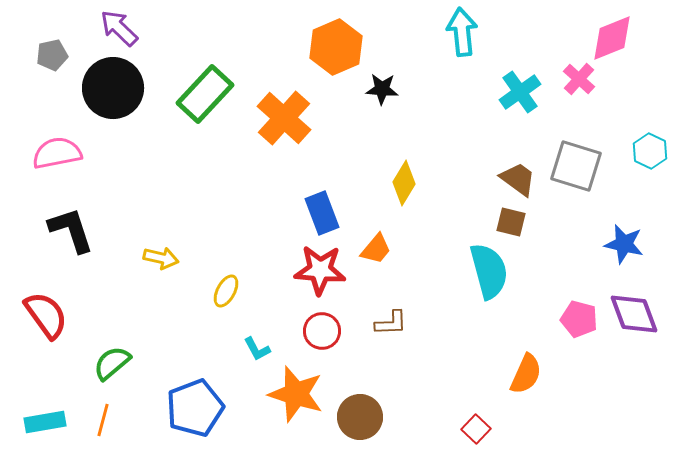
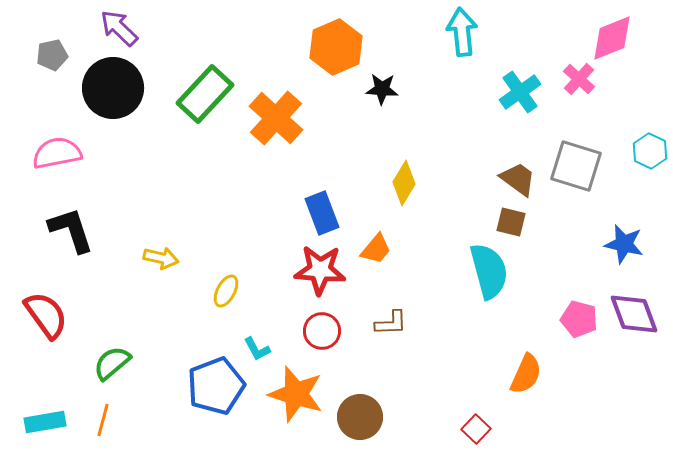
orange cross: moved 8 px left
blue pentagon: moved 21 px right, 22 px up
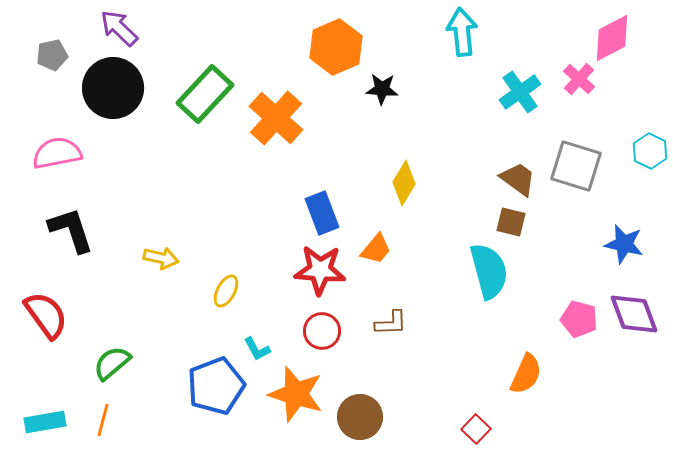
pink diamond: rotated 6 degrees counterclockwise
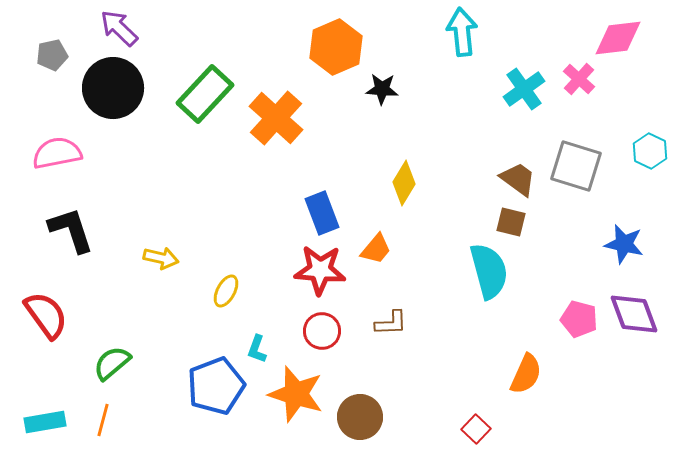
pink diamond: moved 6 px right; rotated 21 degrees clockwise
cyan cross: moved 4 px right, 3 px up
cyan L-shape: rotated 48 degrees clockwise
